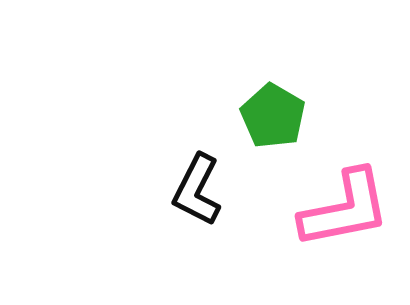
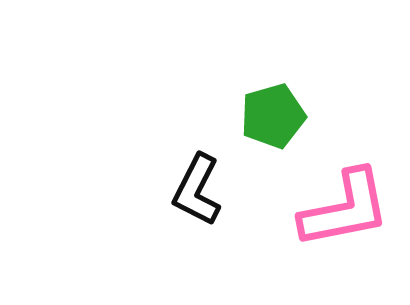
green pentagon: rotated 26 degrees clockwise
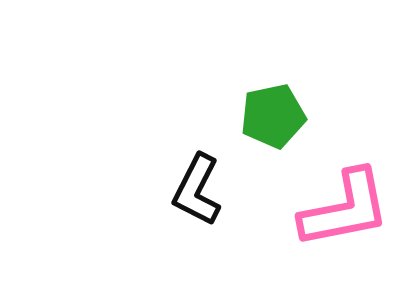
green pentagon: rotated 4 degrees clockwise
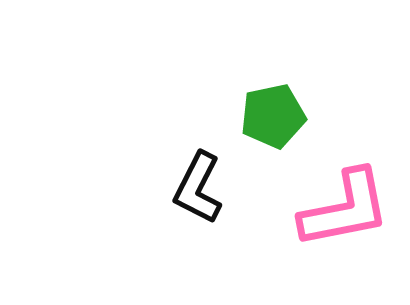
black L-shape: moved 1 px right, 2 px up
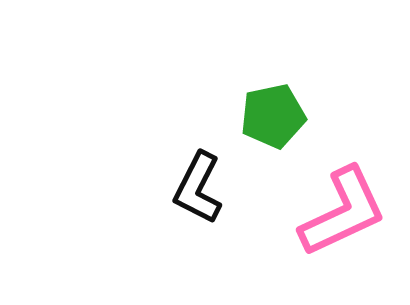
pink L-shape: moved 2 px left, 3 px down; rotated 14 degrees counterclockwise
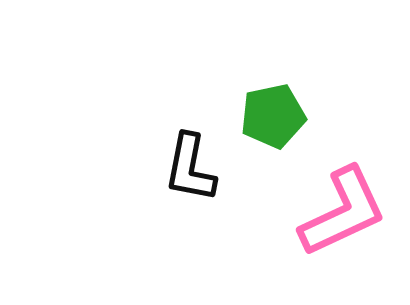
black L-shape: moved 8 px left, 20 px up; rotated 16 degrees counterclockwise
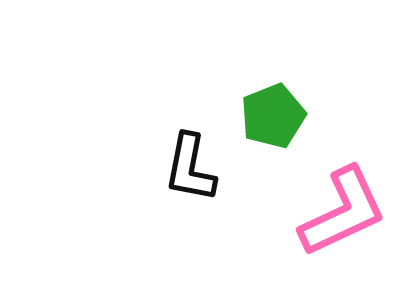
green pentagon: rotated 10 degrees counterclockwise
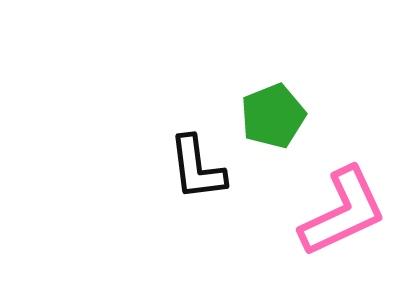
black L-shape: moved 7 px right; rotated 18 degrees counterclockwise
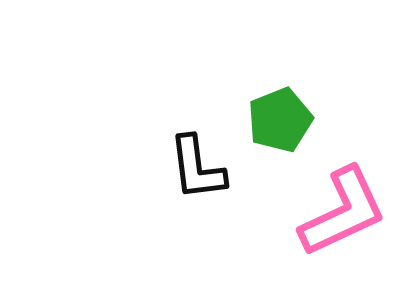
green pentagon: moved 7 px right, 4 px down
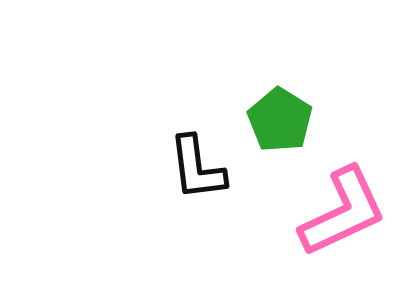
green pentagon: rotated 18 degrees counterclockwise
